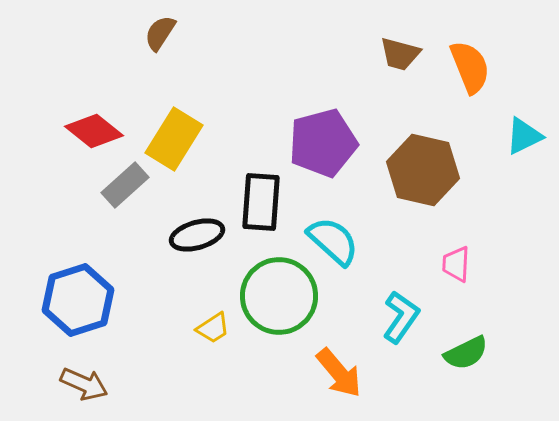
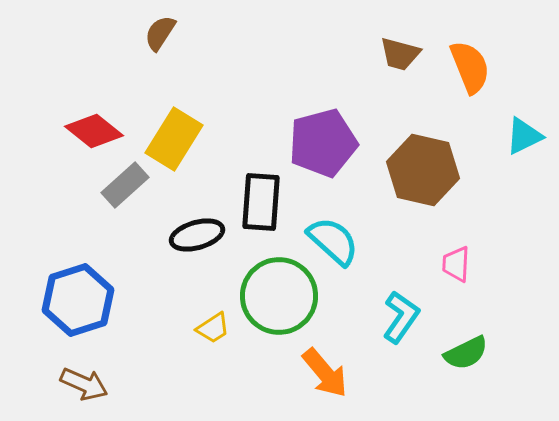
orange arrow: moved 14 px left
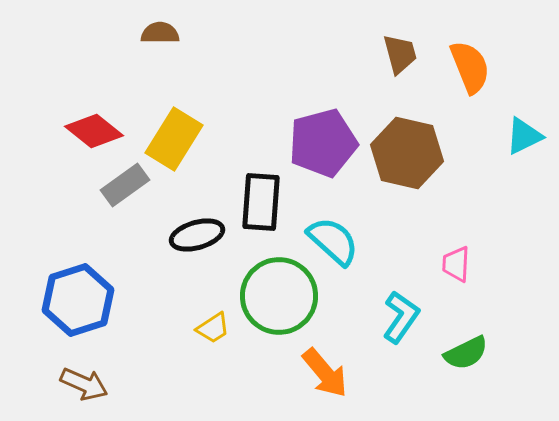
brown semicircle: rotated 57 degrees clockwise
brown trapezoid: rotated 120 degrees counterclockwise
brown hexagon: moved 16 px left, 17 px up
gray rectangle: rotated 6 degrees clockwise
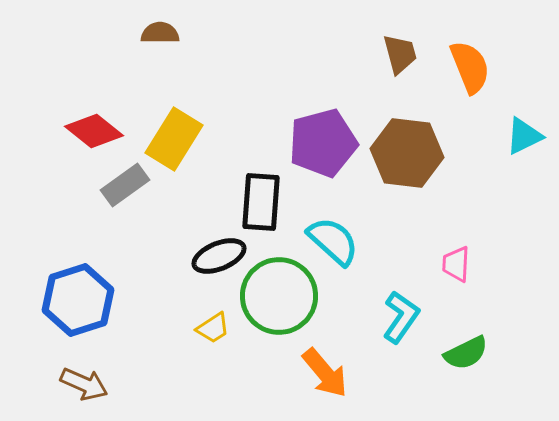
brown hexagon: rotated 6 degrees counterclockwise
black ellipse: moved 22 px right, 21 px down; rotated 6 degrees counterclockwise
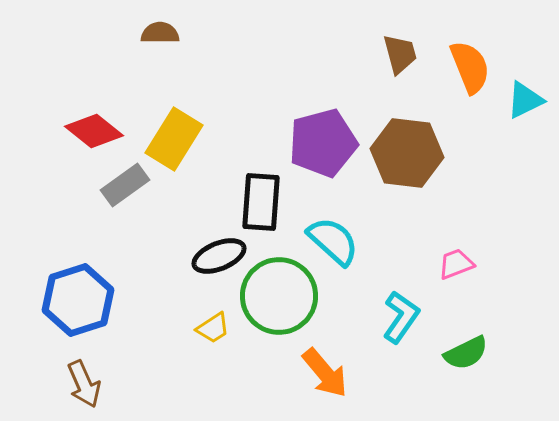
cyan triangle: moved 1 px right, 36 px up
pink trapezoid: rotated 66 degrees clockwise
brown arrow: rotated 42 degrees clockwise
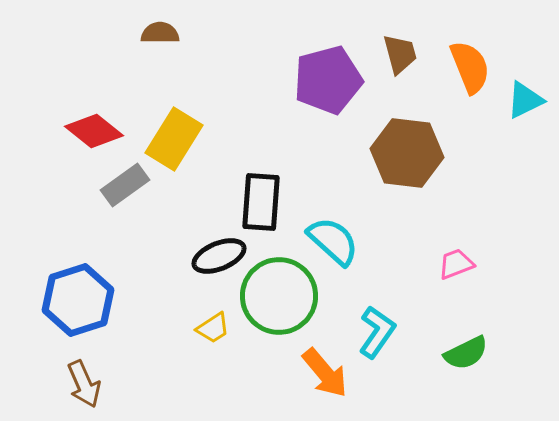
purple pentagon: moved 5 px right, 63 px up
cyan L-shape: moved 24 px left, 15 px down
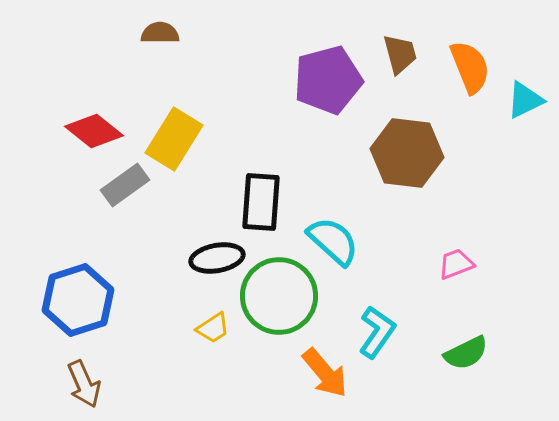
black ellipse: moved 2 px left, 2 px down; rotated 12 degrees clockwise
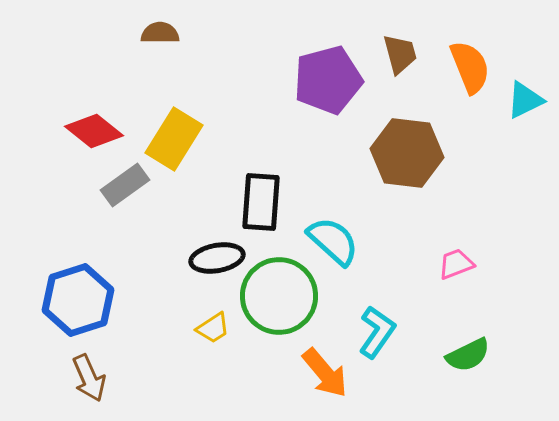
green semicircle: moved 2 px right, 2 px down
brown arrow: moved 5 px right, 6 px up
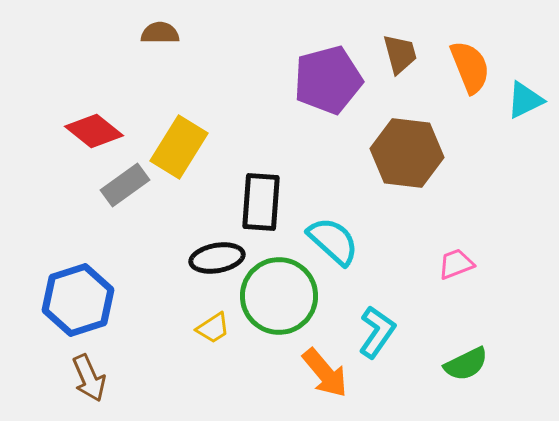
yellow rectangle: moved 5 px right, 8 px down
green semicircle: moved 2 px left, 9 px down
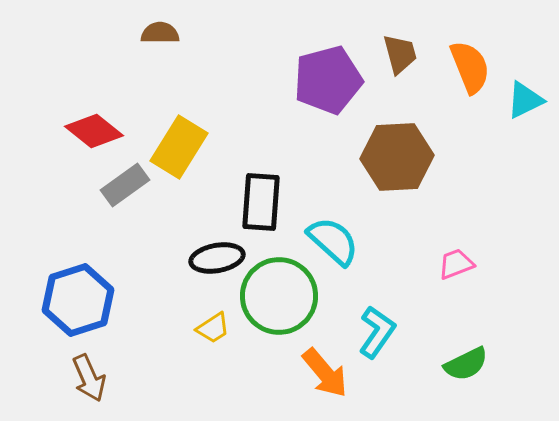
brown hexagon: moved 10 px left, 4 px down; rotated 10 degrees counterclockwise
